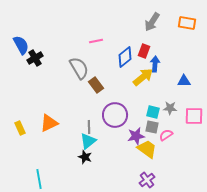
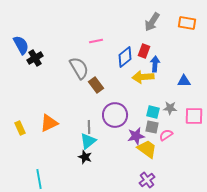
yellow arrow: rotated 145 degrees counterclockwise
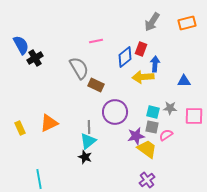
orange rectangle: rotated 24 degrees counterclockwise
red rectangle: moved 3 px left, 2 px up
brown rectangle: rotated 28 degrees counterclockwise
purple circle: moved 3 px up
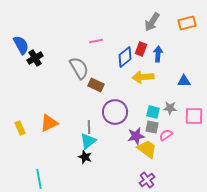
blue arrow: moved 3 px right, 10 px up
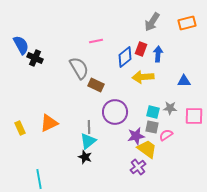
black cross: rotated 35 degrees counterclockwise
purple cross: moved 9 px left, 13 px up
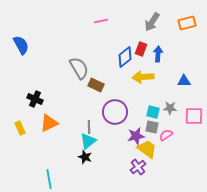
pink line: moved 5 px right, 20 px up
black cross: moved 41 px down
cyan line: moved 10 px right
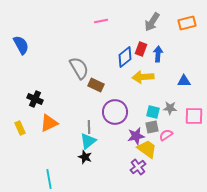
gray square: rotated 24 degrees counterclockwise
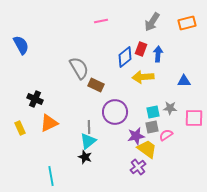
cyan square: rotated 24 degrees counterclockwise
pink square: moved 2 px down
cyan line: moved 2 px right, 3 px up
